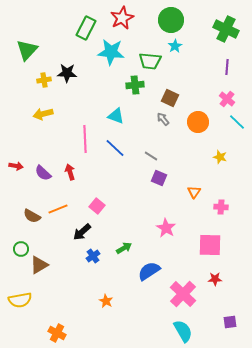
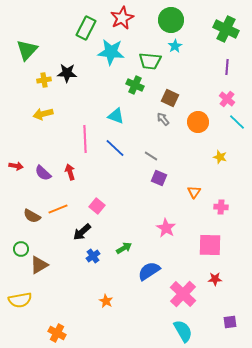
green cross at (135, 85): rotated 30 degrees clockwise
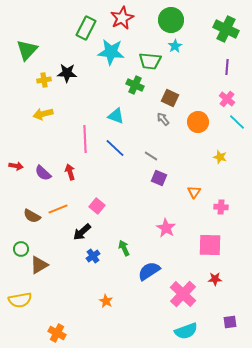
green arrow at (124, 248): rotated 84 degrees counterclockwise
cyan semicircle at (183, 331): moved 3 px right; rotated 100 degrees clockwise
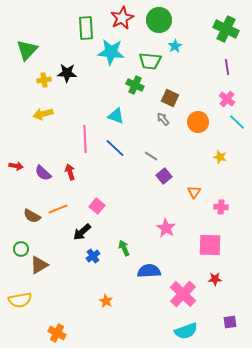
green circle at (171, 20): moved 12 px left
green rectangle at (86, 28): rotated 30 degrees counterclockwise
purple line at (227, 67): rotated 14 degrees counterclockwise
purple square at (159, 178): moved 5 px right, 2 px up; rotated 28 degrees clockwise
blue semicircle at (149, 271): rotated 30 degrees clockwise
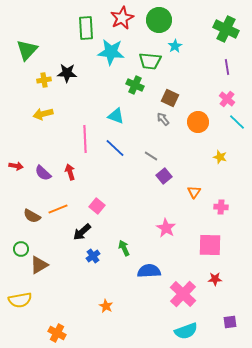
orange star at (106, 301): moved 5 px down
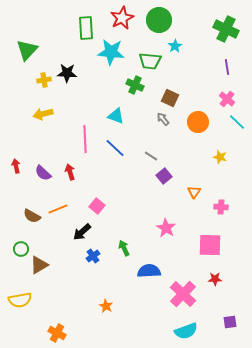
red arrow at (16, 166): rotated 112 degrees counterclockwise
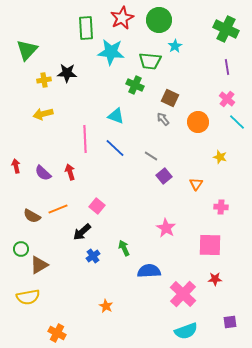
orange triangle at (194, 192): moved 2 px right, 8 px up
yellow semicircle at (20, 300): moved 8 px right, 3 px up
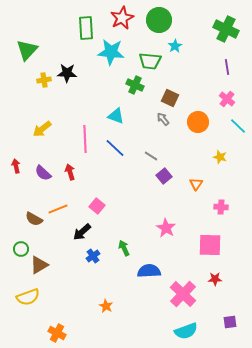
yellow arrow at (43, 114): moved 1 px left, 15 px down; rotated 24 degrees counterclockwise
cyan line at (237, 122): moved 1 px right, 4 px down
brown semicircle at (32, 216): moved 2 px right, 3 px down
yellow semicircle at (28, 297): rotated 10 degrees counterclockwise
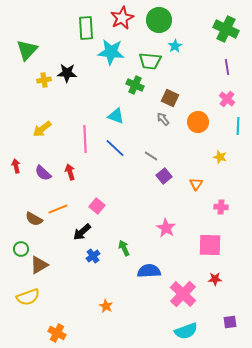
cyan line at (238, 126): rotated 48 degrees clockwise
